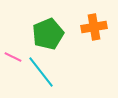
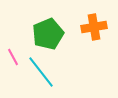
pink line: rotated 36 degrees clockwise
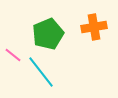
pink line: moved 2 px up; rotated 24 degrees counterclockwise
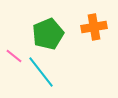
pink line: moved 1 px right, 1 px down
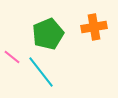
pink line: moved 2 px left, 1 px down
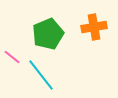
cyan line: moved 3 px down
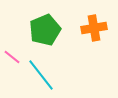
orange cross: moved 1 px down
green pentagon: moved 3 px left, 4 px up
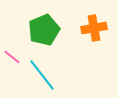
green pentagon: moved 1 px left
cyan line: moved 1 px right
